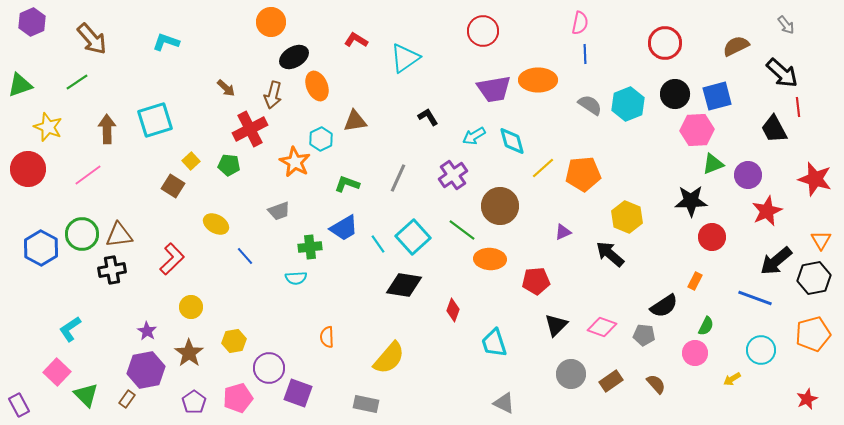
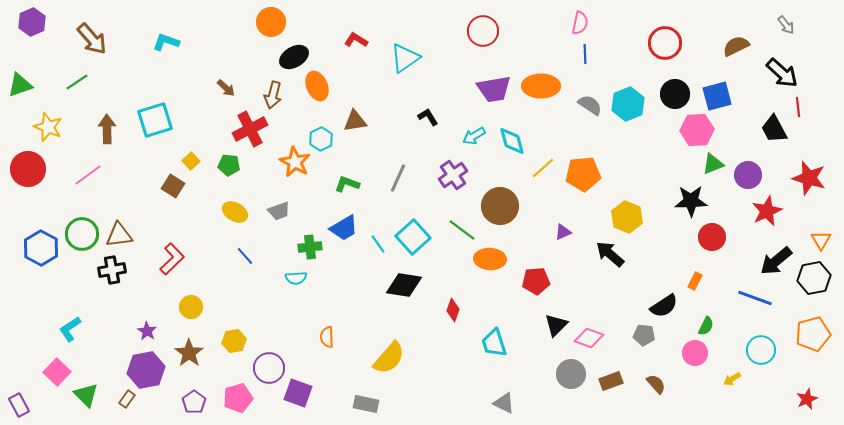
orange ellipse at (538, 80): moved 3 px right, 6 px down
red star at (815, 179): moved 6 px left, 1 px up
yellow ellipse at (216, 224): moved 19 px right, 12 px up
pink diamond at (602, 327): moved 13 px left, 11 px down
brown rectangle at (611, 381): rotated 15 degrees clockwise
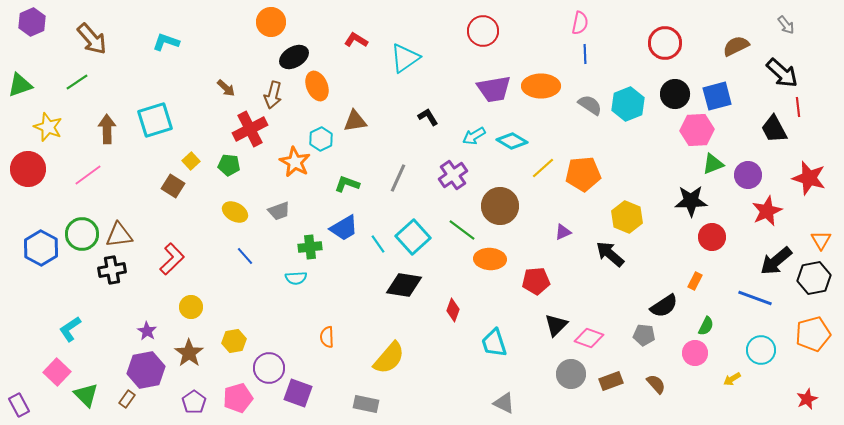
cyan diamond at (512, 141): rotated 44 degrees counterclockwise
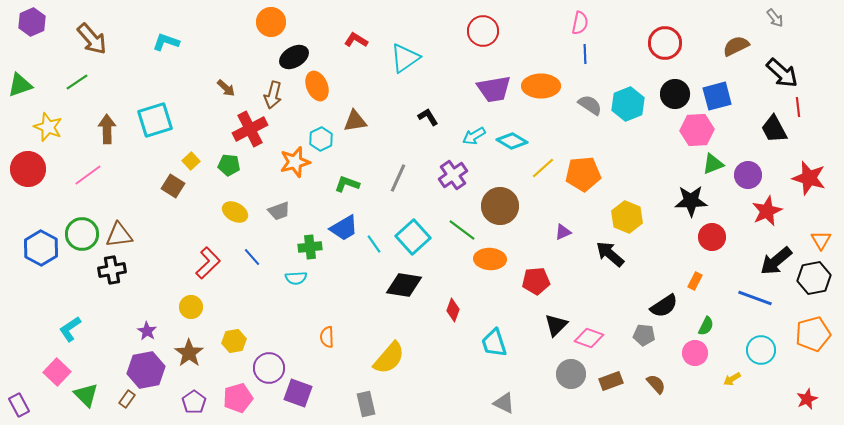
gray arrow at (786, 25): moved 11 px left, 7 px up
orange star at (295, 162): rotated 28 degrees clockwise
cyan line at (378, 244): moved 4 px left
blue line at (245, 256): moved 7 px right, 1 px down
red L-shape at (172, 259): moved 36 px right, 4 px down
gray rectangle at (366, 404): rotated 65 degrees clockwise
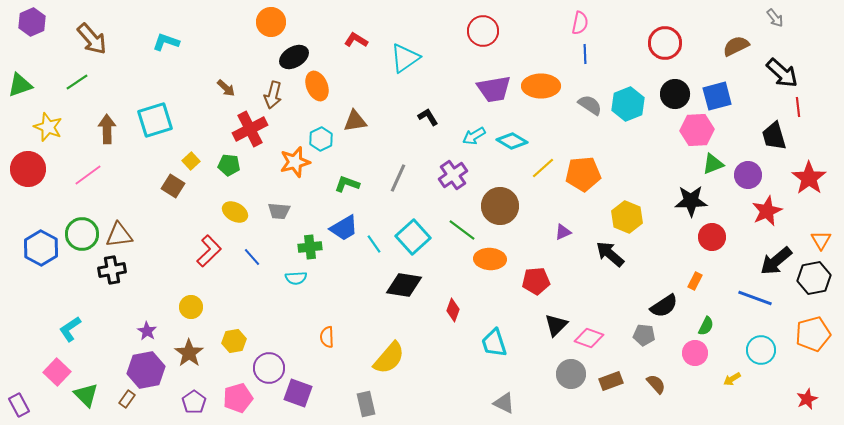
black trapezoid at (774, 129): moved 7 px down; rotated 12 degrees clockwise
red star at (809, 178): rotated 20 degrees clockwise
gray trapezoid at (279, 211): rotated 25 degrees clockwise
red L-shape at (208, 263): moved 1 px right, 12 px up
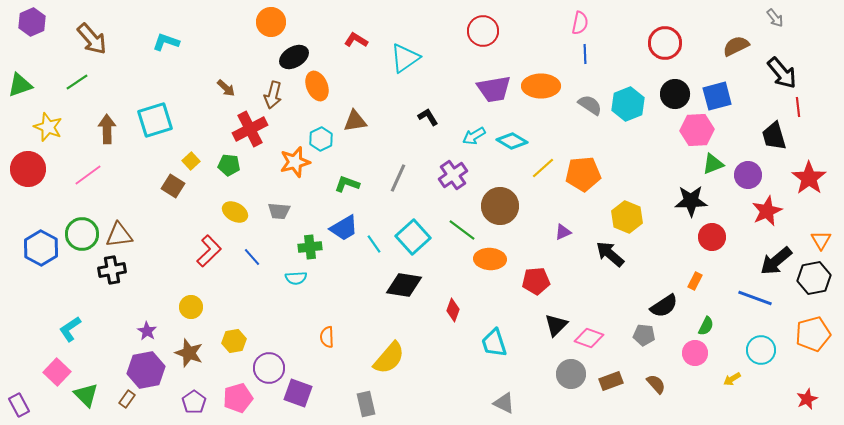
black arrow at (782, 73): rotated 8 degrees clockwise
brown star at (189, 353): rotated 16 degrees counterclockwise
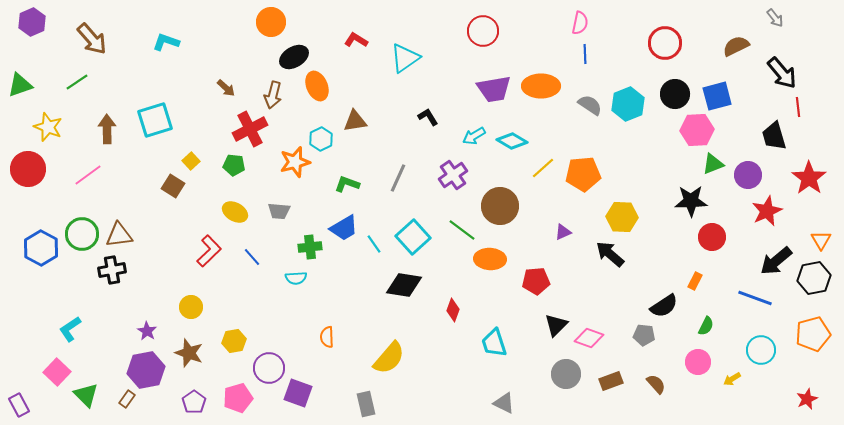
green pentagon at (229, 165): moved 5 px right
yellow hexagon at (627, 217): moved 5 px left; rotated 20 degrees counterclockwise
pink circle at (695, 353): moved 3 px right, 9 px down
gray circle at (571, 374): moved 5 px left
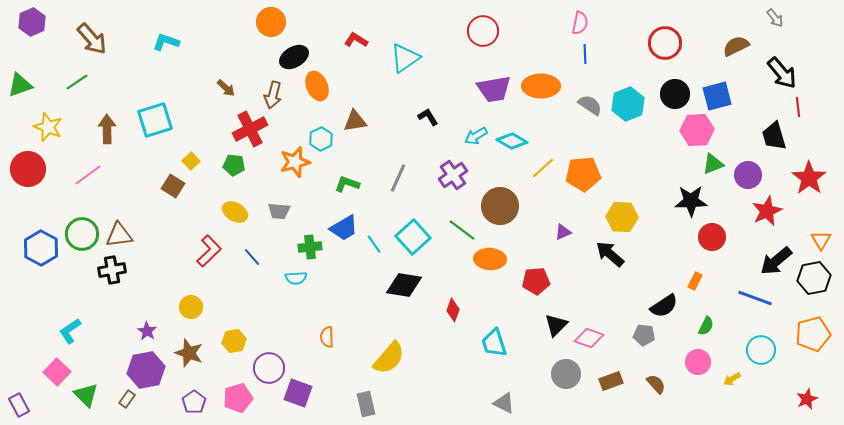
cyan arrow at (474, 136): moved 2 px right
cyan L-shape at (70, 329): moved 2 px down
